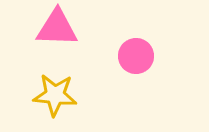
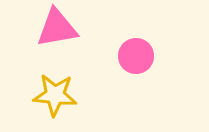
pink triangle: rotated 12 degrees counterclockwise
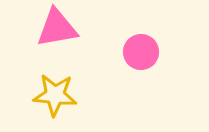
pink circle: moved 5 px right, 4 px up
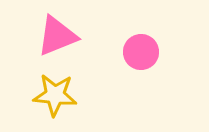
pink triangle: moved 8 px down; rotated 12 degrees counterclockwise
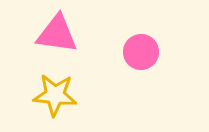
pink triangle: moved 2 px up; rotated 30 degrees clockwise
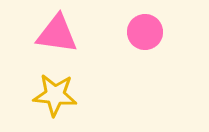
pink circle: moved 4 px right, 20 px up
